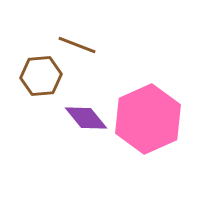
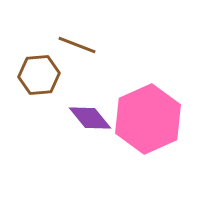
brown hexagon: moved 2 px left, 1 px up
purple diamond: moved 4 px right
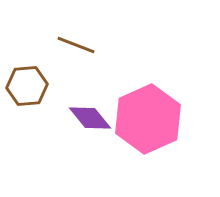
brown line: moved 1 px left
brown hexagon: moved 12 px left, 11 px down
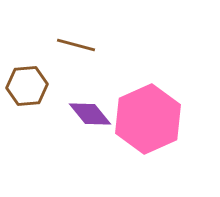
brown line: rotated 6 degrees counterclockwise
purple diamond: moved 4 px up
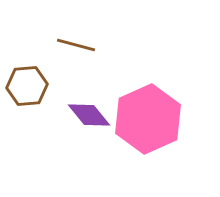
purple diamond: moved 1 px left, 1 px down
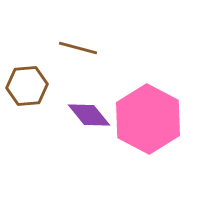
brown line: moved 2 px right, 3 px down
pink hexagon: rotated 8 degrees counterclockwise
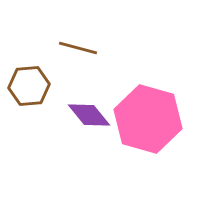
brown hexagon: moved 2 px right
pink hexagon: rotated 12 degrees counterclockwise
